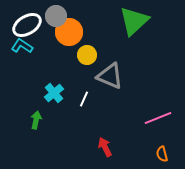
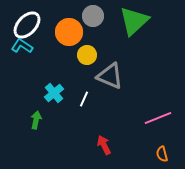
gray circle: moved 37 px right
white ellipse: rotated 16 degrees counterclockwise
red arrow: moved 1 px left, 2 px up
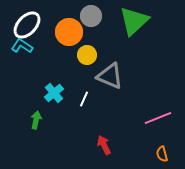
gray circle: moved 2 px left
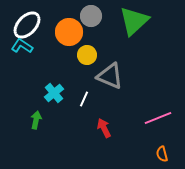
red arrow: moved 17 px up
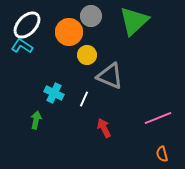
cyan cross: rotated 24 degrees counterclockwise
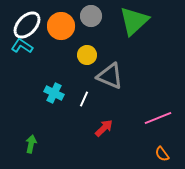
orange circle: moved 8 px left, 6 px up
green arrow: moved 5 px left, 24 px down
red arrow: rotated 72 degrees clockwise
orange semicircle: rotated 21 degrees counterclockwise
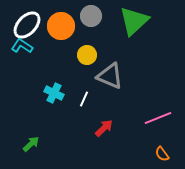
green arrow: rotated 36 degrees clockwise
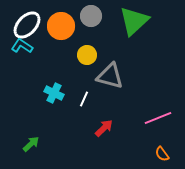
gray triangle: rotated 8 degrees counterclockwise
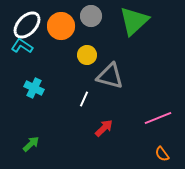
cyan cross: moved 20 px left, 5 px up
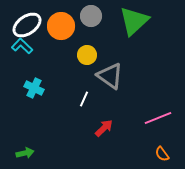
white ellipse: rotated 12 degrees clockwise
cyan L-shape: rotated 10 degrees clockwise
gray triangle: rotated 20 degrees clockwise
green arrow: moved 6 px left, 9 px down; rotated 30 degrees clockwise
